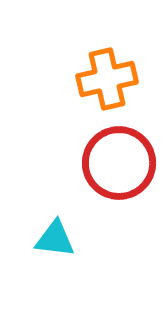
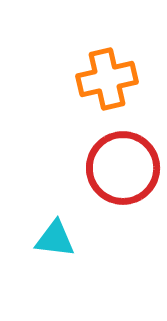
red circle: moved 4 px right, 5 px down
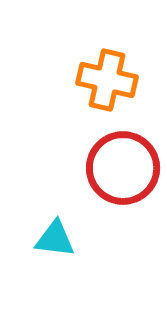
orange cross: moved 1 px down; rotated 26 degrees clockwise
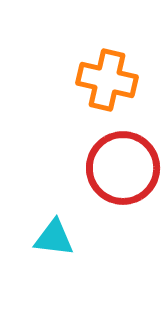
cyan triangle: moved 1 px left, 1 px up
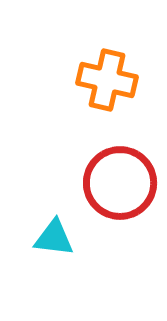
red circle: moved 3 px left, 15 px down
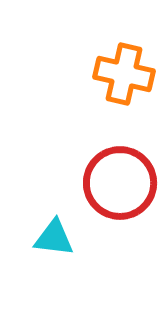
orange cross: moved 17 px right, 6 px up
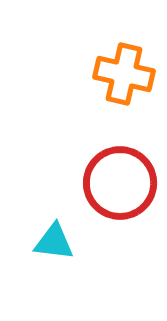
cyan triangle: moved 4 px down
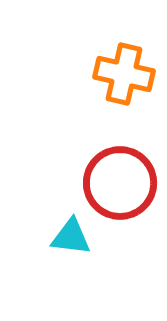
cyan triangle: moved 17 px right, 5 px up
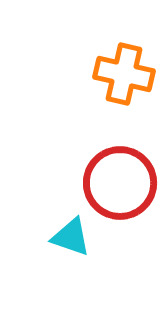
cyan triangle: rotated 12 degrees clockwise
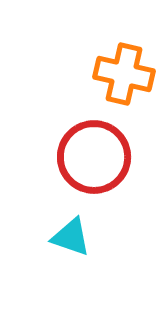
red circle: moved 26 px left, 26 px up
